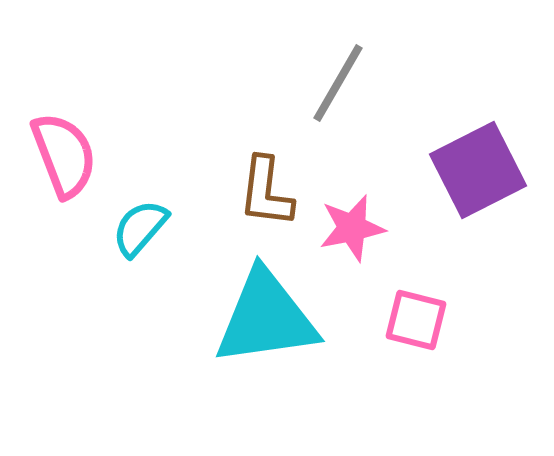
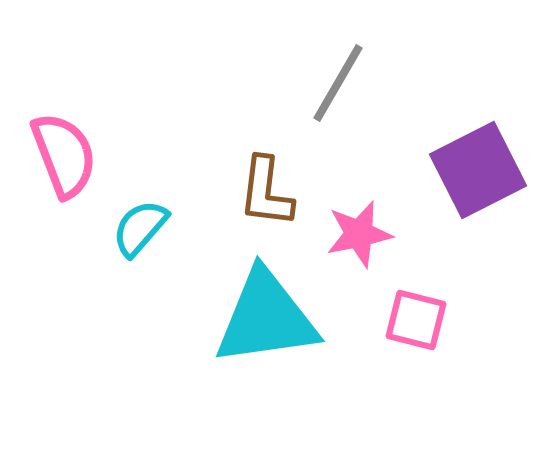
pink star: moved 7 px right, 6 px down
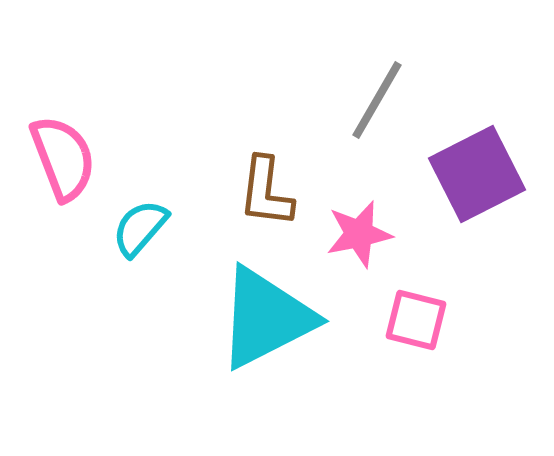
gray line: moved 39 px right, 17 px down
pink semicircle: moved 1 px left, 3 px down
purple square: moved 1 px left, 4 px down
cyan triangle: rotated 19 degrees counterclockwise
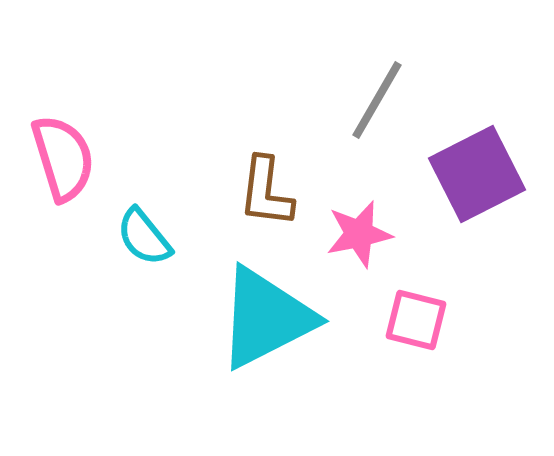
pink semicircle: rotated 4 degrees clockwise
cyan semicircle: moved 4 px right, 9 px down; rotated 80 degrees counterclockwise
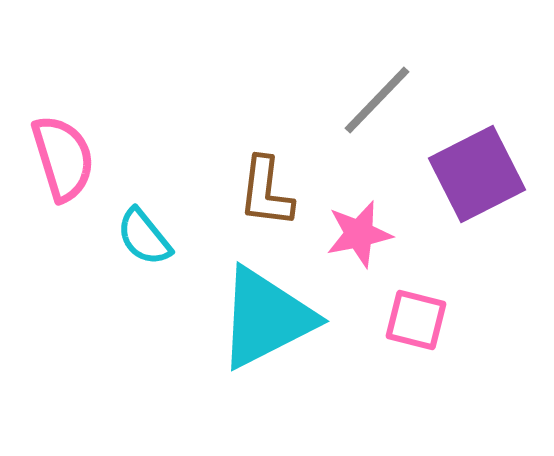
gray line: rotated 14 degrees clockwise
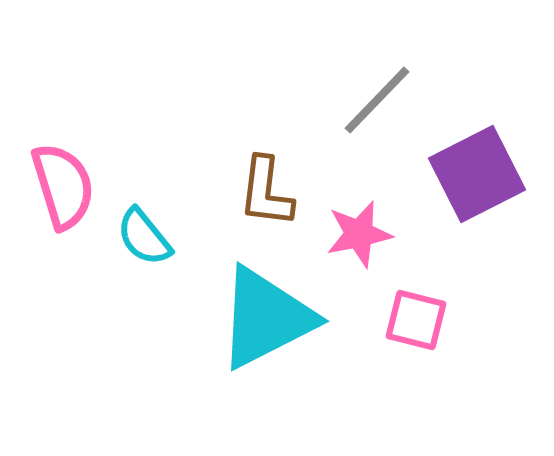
pink semicircle: moved 28 px down
